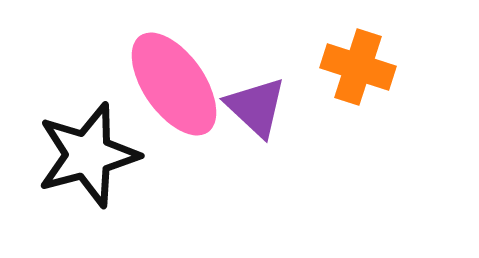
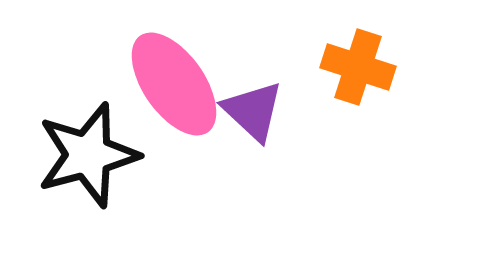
purple triangle: moved 3 px left, 4 px down
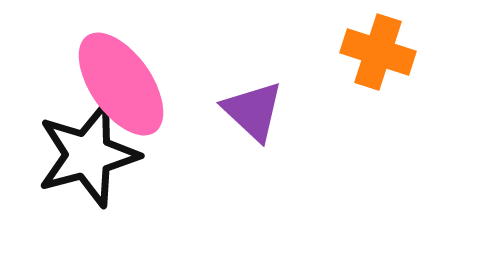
orange cross: moved 20 px right, 15 px up
pink ellipse: moved 53 px left
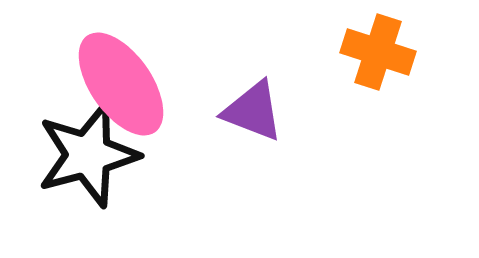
purple triangle: rotated 22 degrees counterclockwise
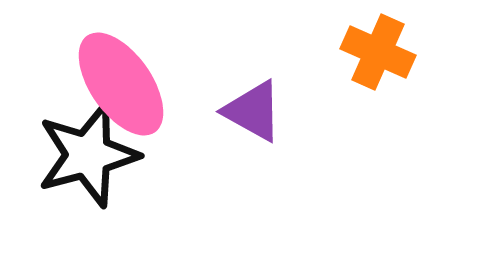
orange cross: rotated 6 degrees clockwise
purple triangle: rotated 8 degrees clockwise
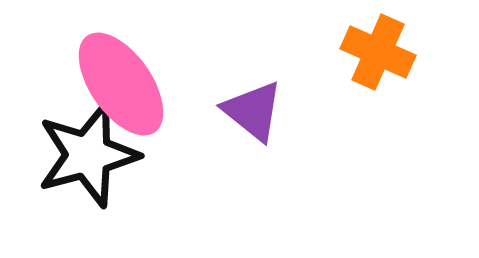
purple triangle: rotated 10 degrees clockwise
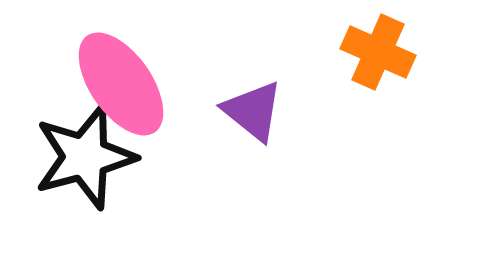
black star: moved 3 px left, 2 px down
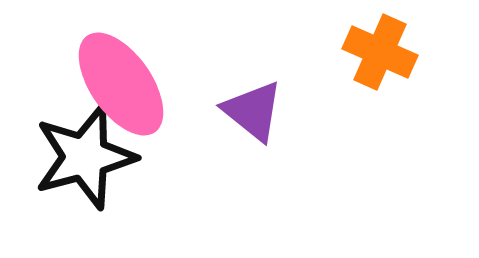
orange cross: moved 2 px right
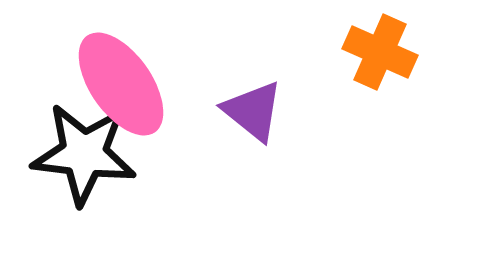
black star: moved 1 px left, 3 px up; rotated 22 degrees clockwise
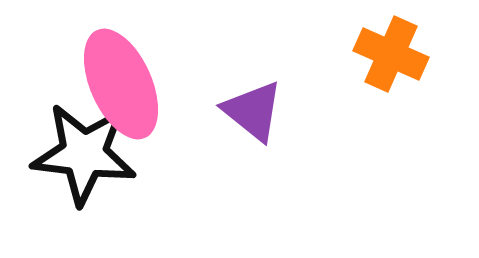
orange cross: moved 11 px right, 2 px down
pink ellipse: rotated 11 degrees clockwise
